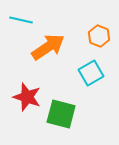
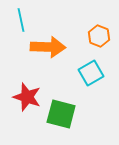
cyan line: rotated 65 degrees clockwise
orange arrow: rotated 36 degrees clockwise
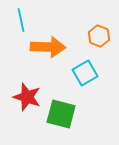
cyan square: moved 6 px left
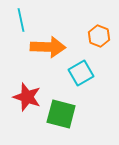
cyan square: moved 4 px left
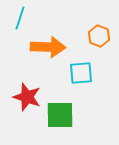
cyan line: moved 1 px left, 2 px up; rotated 30 degrees clockwise
cyan square: rotated 25 degrees clockwise
green square: moved 1 px left, 1 px down; rotated 16 degrees counterclockwise
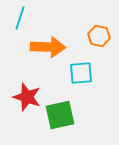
orange hexagon: rotated 10 degrees counterclockwise
green square: rotated 12 degrees counterclockwise
